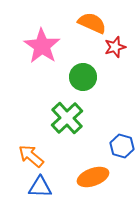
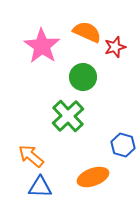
orange semicircle: moved 5 px left, 9 px down
green cross: moved 1 px right, 2 px up
blue hexagon: moved 1 px right, 1 px up
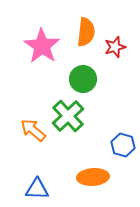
orange semicircle: moved 1 px left; rotated 72 degrees clockwise
green circle: moved 2 px down
orange arrow: moved 2 px right, 26 px up
orange ellipse: rotated 16 degrees clockwise
blue triangle: moved 3 px left, 2 px down
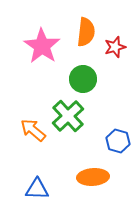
blue hexagon: moved 5 px left, 4 px up
